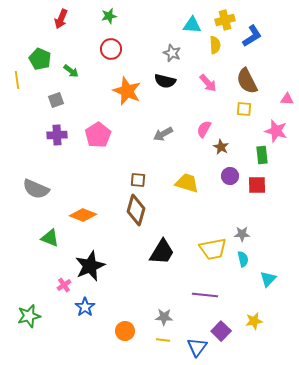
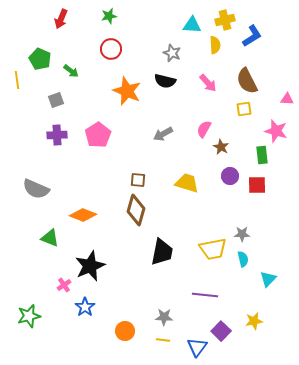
yellow square at (244, 109): rotated 14 degrees counterclockwise
black trapezoid at (162, 252): rotated 20 degrees counterclockwise
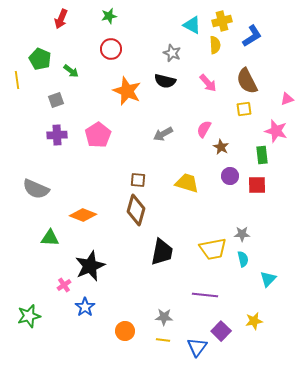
yellow cross at (225, 20): moved 3 px left, 1 px down
cyan triangle at (192, 25): rotated 24 degrees clockwise
pink triangle at (287, 99): rotated 24 degrees counterclockwise
green triangle at (50, 238): rotated 18 degrees counterclockwise
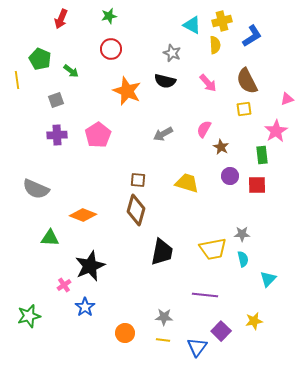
pink star at (276, 131): rotated 25 degrees clockwise
orange circle at (125, 331): moved 2 px down
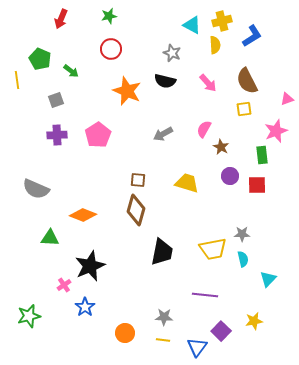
pink star at (276, 131): rotated 10 degrees clockwise
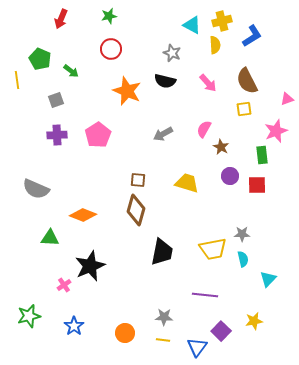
blue star at (85, 307): moved 11 px left, 19 px down
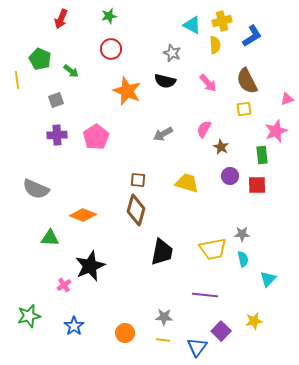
pink pentagon at (98, 135): moved 2 px left, 2 px down
